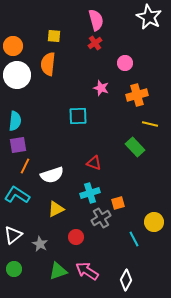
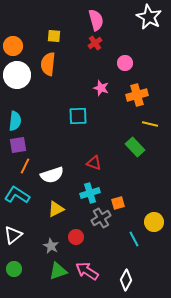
gray star: moved 11 px right, 2 px down
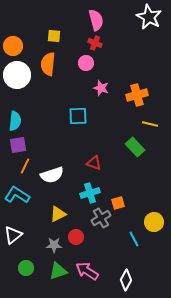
red cross: rotated 32 degrees counterclockwise
pink circle: moved 39 px left
yellow triangle: moved 2 px right, 5 px down
gray star: moved 3 px right, 1 px up; rotated 28 degrees counterclockwise
green circle: moved 12 px right, 1 px up
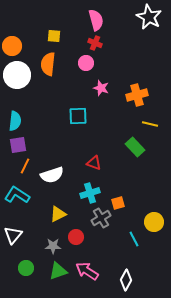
orange circle: moved 1 px left
white triangle: rotated 12 degrees counterclockwise
gray star: moved 1 px left, 1 px down
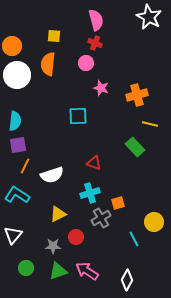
white diamond: moved 1 px right
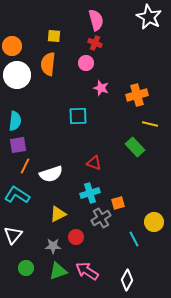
white semicircle: moved 1 px left, 1 px up
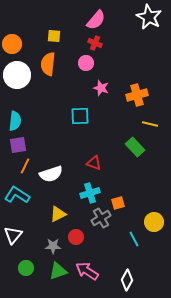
pink semicircle: rotated 55 degrees clockwise
orange circle: moved 2 px up
cyan square: moved 2 px right
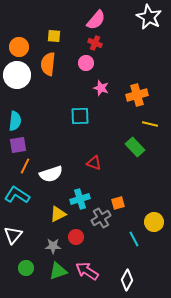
orange circle: moved 7 px right, 3 px down
cyan cross: moved 10 px left, 6 px down
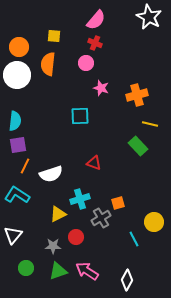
green rectangle: moved 3 px right, 1 px up
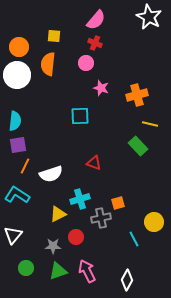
gray cross: rotated 18 degrees clockwise
pink arrow: rotated 30 degrees clockwise
